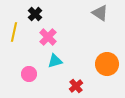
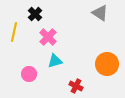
red cross: rotated 24 degrees counterclockwise
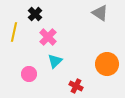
cyan triangle: rotated 28 degrees counterclockwise
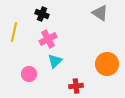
black cross: moved 7 px right; rotated 24 degrees counterclockwise
pink cross: moved 2 px down; rotated 18 degrees clockwise
red cross: rotated 32 degrees counterclockwise
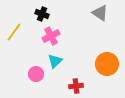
yellow line: rotated 24 degrees clockwise
pink cross: moved 3 px right, 3 px up
pink circle: moved 7 px right
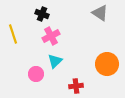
yellow line: moved 1 px left, 2 px down; rotated 54 degrees counterclockwise
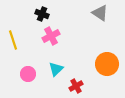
yellow line: moved 6 px down
cyan triangle: moved 1 px right, 8 px down
pink circle: moved 8 px left
red cross: rotated 24 degrees counterclockwise
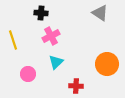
black cross: moved 1 px left, 1 px up; rotated 16 degrees counterclockwise
cyan triangle: moved 7 px up
red cross: rotated 32 degrees clockwise
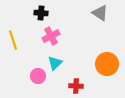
cyan triangle: moved 1 px left, 1 px down
pink circle: moved 10 px right, 2 px down
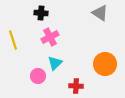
pink cross: moved 1 px left, 1 px down
orange circle: moved 2 px left
